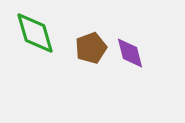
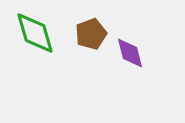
brown pentagon: moved 14 px up
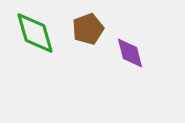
brown pentagon: moved 3 px left, 5 px up
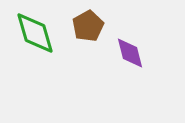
brown pentagon: moved 3 px up; rotated 8 degrees counterclockwise
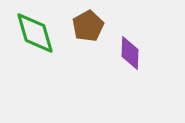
purple diamond: rotated 16 degrees clockwise
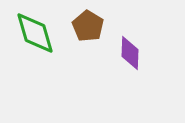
brown pentagon: rotated 12 degrees counterclockwise
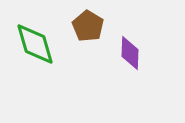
green diamond: moved 11 px down
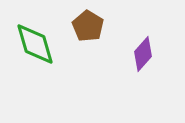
purple diamond: moved 13 px right, 1 px down; rotated 40 degrees clockwise
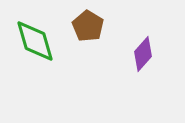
green diamond: moved 3 px up
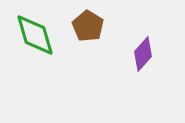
green diamond: moved 6 px up
